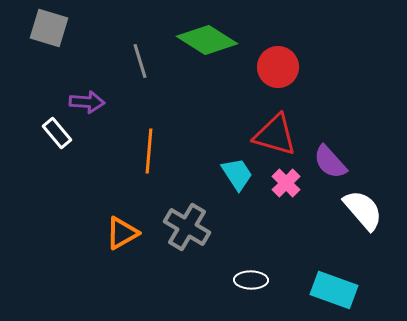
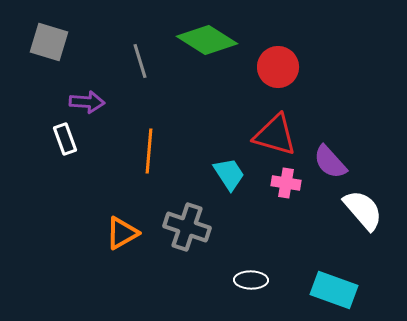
gray square: moved 14 px down
white rectangle: moved 8 px right, 6 px down; rotated 20 degrees clockwise
cyan trapezoid: moved 8 px left
pink cross: rotated 36 degrees counterclockwise
gray cross: rotated 12 degrees counterclockwise
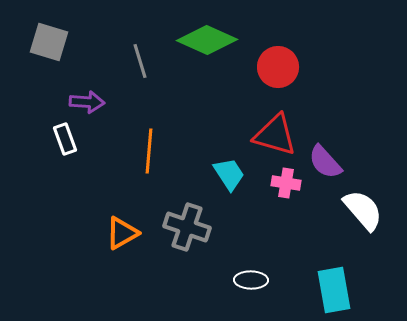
green diamond: rotated 8 degrees counterclockwise
purple semicircle: moved 5 px left
cyan rectangle: rotated 60 degrees clockwise
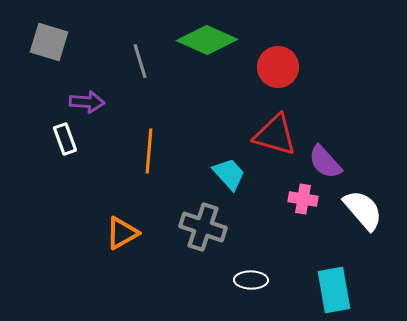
cyan trapezoid: rotated 9 degrees counterclockwise
pink cross: moved 17 px right, 16 px down
gray cross: moved 16 px right
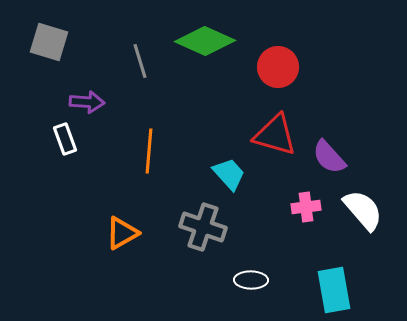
green diamond: moved 2 px left, 1 px down
purple semicircle: moved 4 px right, 5 px up
pink cross: moved 3 px right, 8 px down; rotated 16 degrees counterclockwise
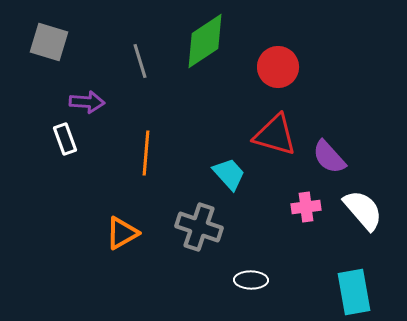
green diamond: rotated 58 degrees counterclockwise
orange line: moved 3 px left, 2 px down
gray cross: moved 4 px left
cyan rectangle: moved 20 px right, 2 px down
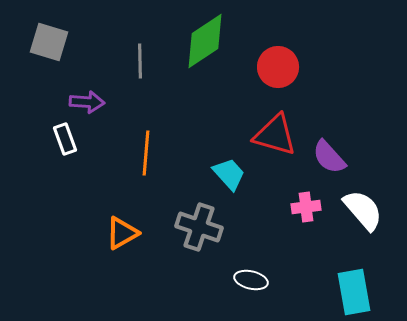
gray line: rotated 16 degrees clockwise
white ellipse: rotated 12 degrees clockwise
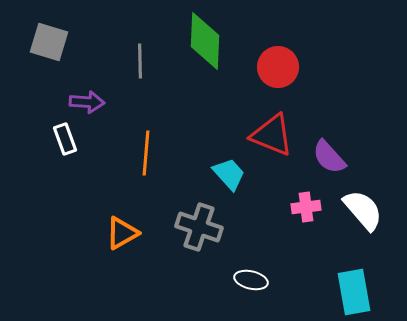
green diamond: rotated 54 degrees counterclockwise
red triangle: moved 3 px left; rotated 6 degrees clockwise
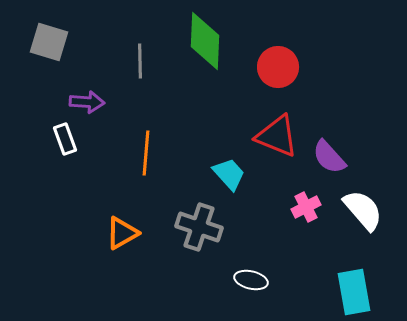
red triangle: moved 5 px right, 1 px down
pink cross: rotated 20 degrees counterclockwise
